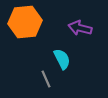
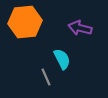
gray line: moved 2 px up
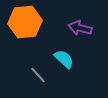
cyan semicircle: moved 2 px right; rotated 20 degrees counterclockwise
gray line: moved 8 px left, 2 px up; rotated 18 degrees counterclockwise
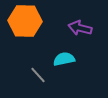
orange hexagon: moved 1 px up; rotated 8 degrees clockwise
cyan semicircle: rotated 55 degrees counterclockwise
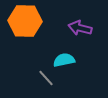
cyan semicircle: moved 1 px down
gray line: moved 8 px right, 3 px down
